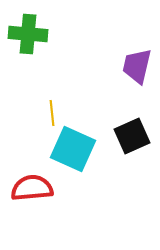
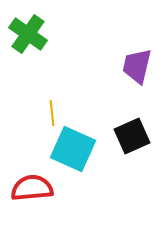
green cross: rotated 30 degrees clockwise
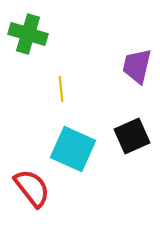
green cross: rotated 18 degrees counterclockwise
yellow line: moved 9 px right, 24 px up
red semicircle: rotated 57 degrees clockwise
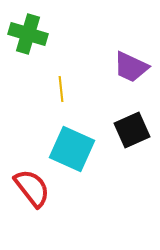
purple trapezoid: moved 6 px left, 1 px down; rotated 78 degrees counterclockwise
black square: moved 6 px up
cyan square: moved 1 px left
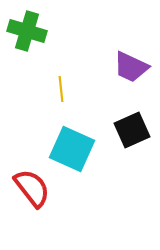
green cross: moved 1 px left, 3 px up
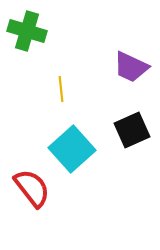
cyan square: rotated 24 degrees clockwise
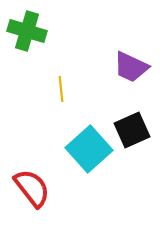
cyan square: moved 17 px right
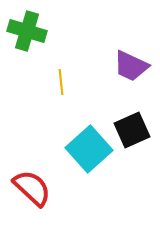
purple trapezoid: moved 1 px up
yellow line: moved 7 px up
red semicircle: rotated 9 degrees counterclockwise
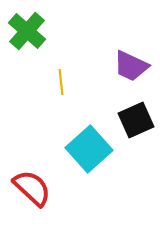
green cross: rotated 24 degrees clockwise
black square: moved 4 px right, 10 px up
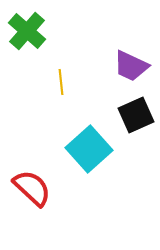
black square: moved 5 px up
